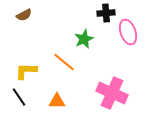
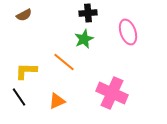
black cross: moved 18 px left
orange triangle: rotated 24 degrees counterclockwise
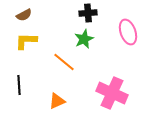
yellow L-shape: moved 30 px up
black line: moved 12 px up; rotated 30 degrees clockwise
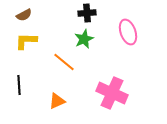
black cross: moved 1 px left
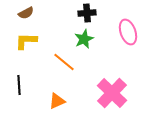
brown semicircle: moved 2 px right, 2 px up
pink cross: rotated 20 degrees clockwise
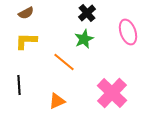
black cross: rotated 36 degrees counterclockwise
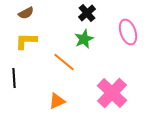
black line: moved 5 px left, 7 px up
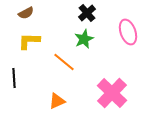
yellow L-shape: moved 3 px right
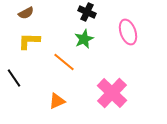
black cross: moved 1 px up; rotated 24 degrees counterclockwise
black line: rotated 30 degrees counterclockwise
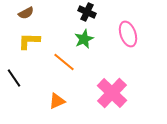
pink ellipse: moved 2 px down
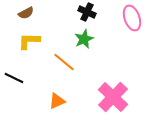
pink ellipse: moved 4 px right, 16 px up
black line: rotated 30 degrees counterclockwise
pink cross: moved 1 px right, 4 px down
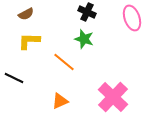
brown semicircle: moved 1 px down
green star: rotated 30 degrees counterclockwise
orange triangle: moved 3 px right
